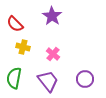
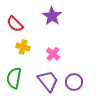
purple circle: moved 11 px left, 3 px down
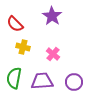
purple trapezoid: moved 6 px left; rotated 55 degrees counterclockwise
